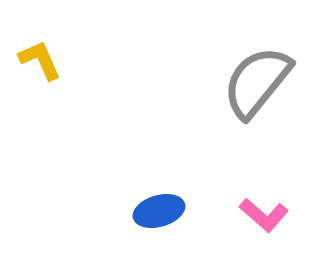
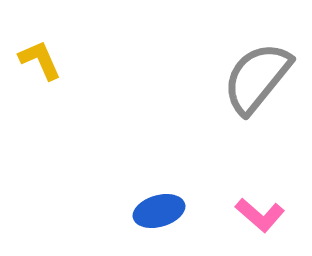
gray semicircle: moved 4 px up
pink L-shape: moved 4 px left
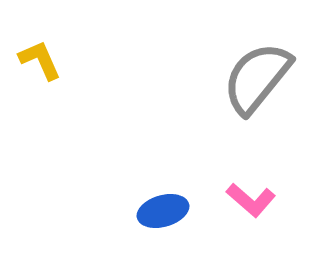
blue ellipse: moved 4 px right
pink L-shape: moved 9 px left, 15 px up
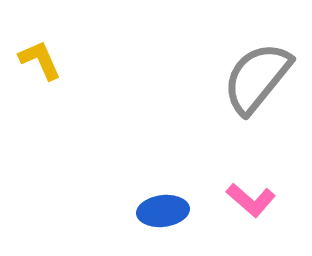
blue ellipse: rotated 9 degrees clockwise
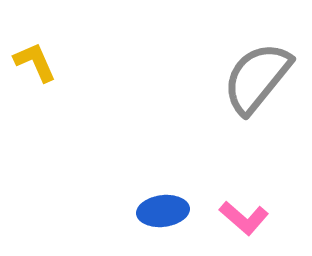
yellow L-shape: moved 5 px left, 2 px down
pink L-shape: moved 7 px left, 18 px down
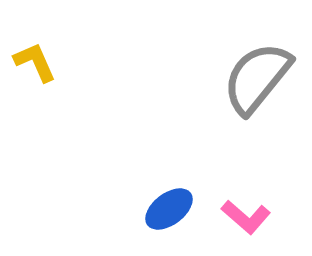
blue ellipse: moved 6 px right, 2 px up; rotated 30 degrees counterclockwise
pink L-shape: moved 2 px right, 1 px up
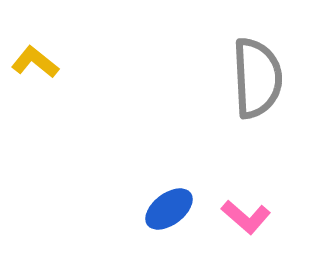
yellow L-shape: rotated 27 degrees counterclockwise
gray semicircle: rotated 138 degrees clockwise
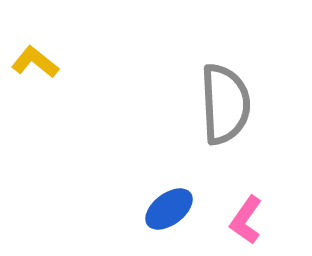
gray semicircle: moved 32 px left, 26 px down
pink L-shape: moved 3 px down; rotated 84 degrees clockwise
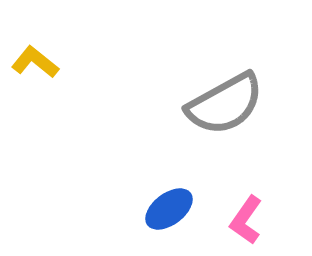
gray semicircle: rotated 64 degrees clockwise
